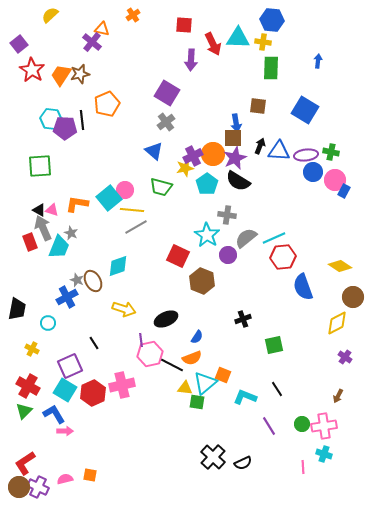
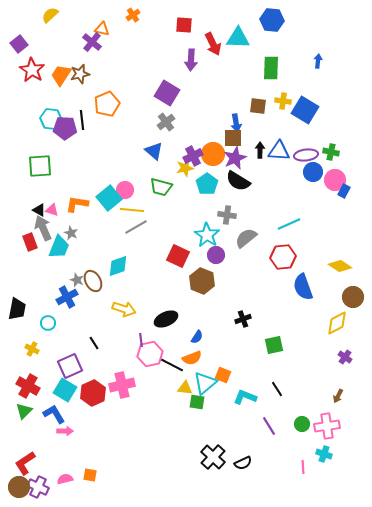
yellow cross at (263, 42): moved 20 px right, 59 px down
black arrow at (260, 146): moved 4 px down; rotated 21 degrees counterclockwise
cyan line at (274, 238): moved 15 px right, 14 px up
purple circle at (228, 255): moved 12 px left
pink cross at (324, 426): moved 3 px right
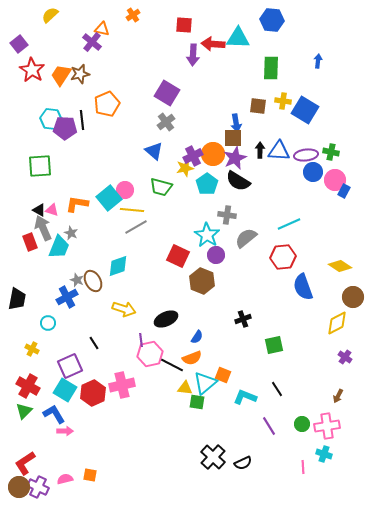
red arrow at (213, 44): rotated 120 degrees clockwise
purple arrow at (191, 60): moved 2 px right, 5 px up
black trapezoid at (17, 309): moved 10 px up
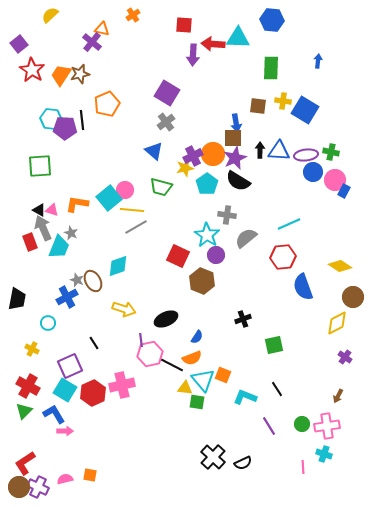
cyan triangle at (205, 383): moved 2 px left, 3 px up; rotated 30 degrees counterclockwise
